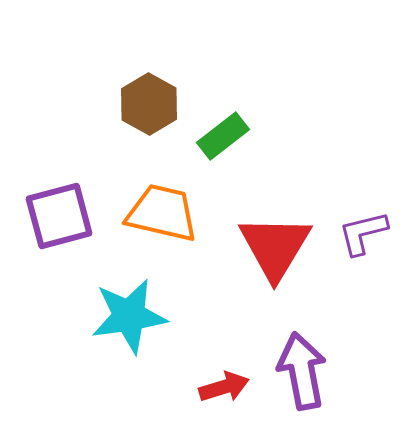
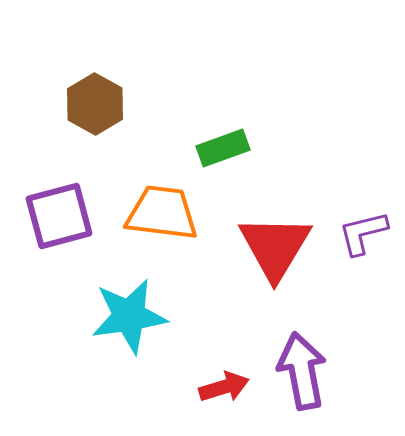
brown hexagon: moved 54 px left
green rectangle: moved 12 px down; rotated 18 degrees clockwise
orange trapezoid: rotated 6 degrees counterclockwise
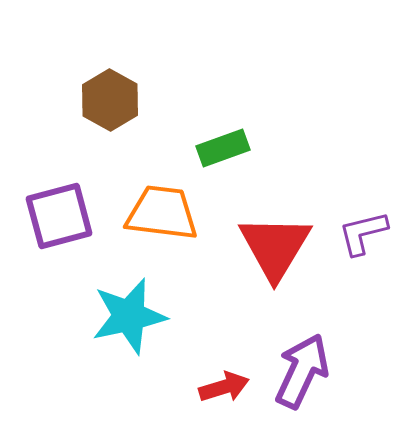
brown hexagon: moved 15 px right, 4 px up
cyan star: rotated 4 degrees counterclockwise
purple arrow: rotated 36 degrees clockwise
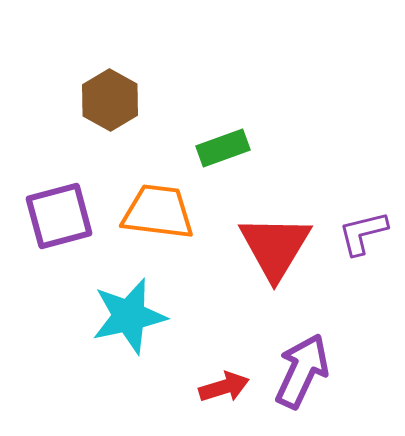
orange trapezoid: moved 4 px left, 1 px up
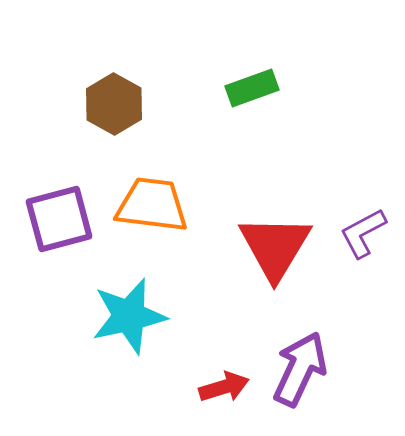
brown hexagon: moved 4 px right, 4 px down
green rectangle: moved 29 px right, 60 px up
orange trapezoid: moved 6 px left, 7 px up
purple square: moved 3 px down
purple L-shape: rotated 14 degrees counterclockwise
purple arrow: moved 2 px left, 2 px up
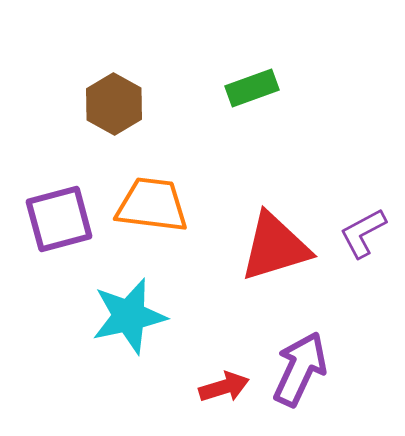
red triangle: rotated 42 degrees clockwise
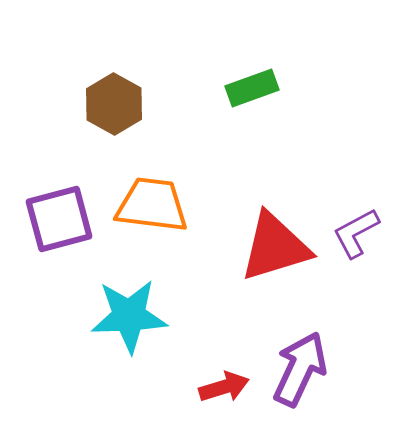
purple L-shape: moved 7 px left
cyan star: rotated 10 degrees clockwise
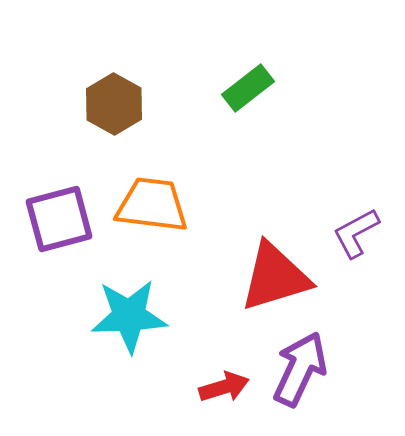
green rectangle: moved 4 px left; rotated 18 degrees counterclockwise
red triangle: moved 30 px down
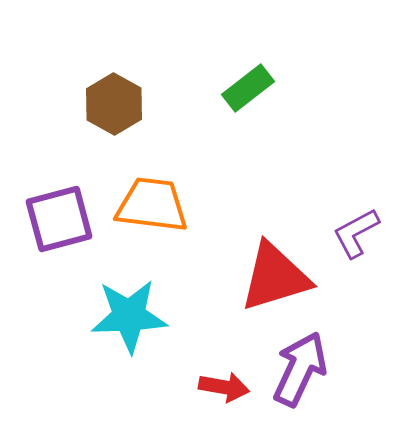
red arrow: rotated 27 degrees clockwise
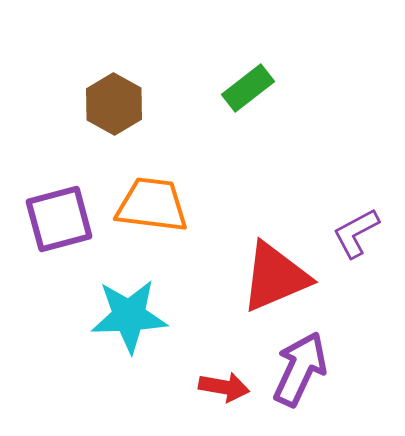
red triangle: rotated 6 degrees counterclockwise
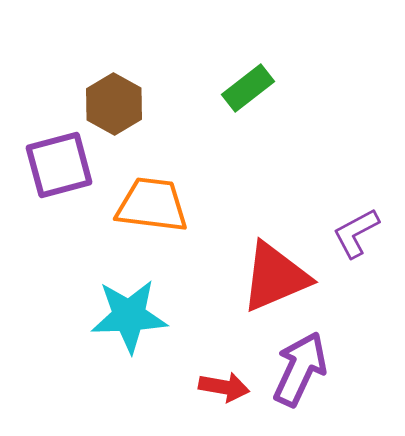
purple square: moved 54 px up
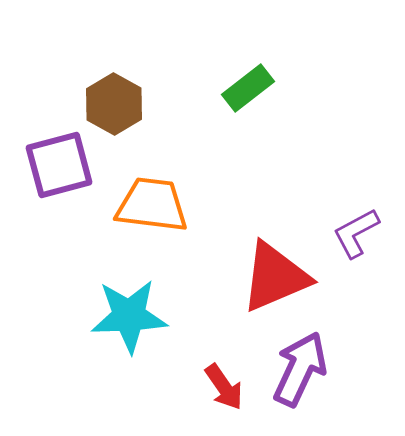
red arrow: rotated 45 degrees clockwise
